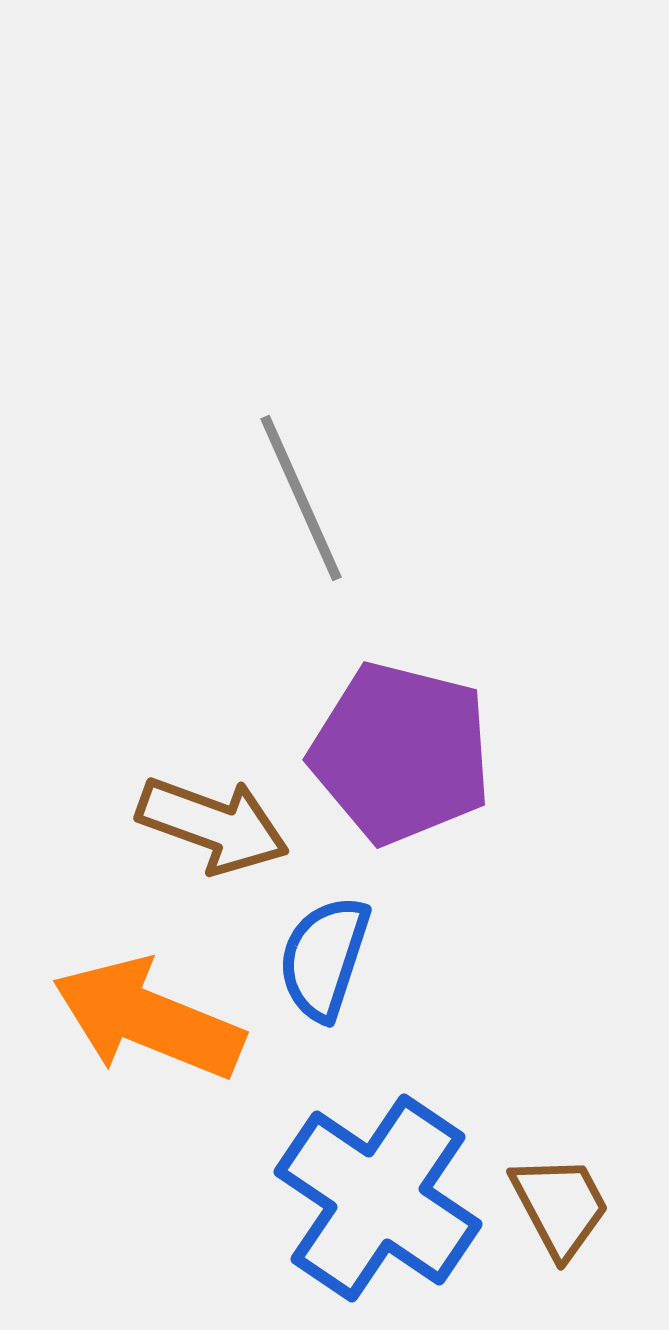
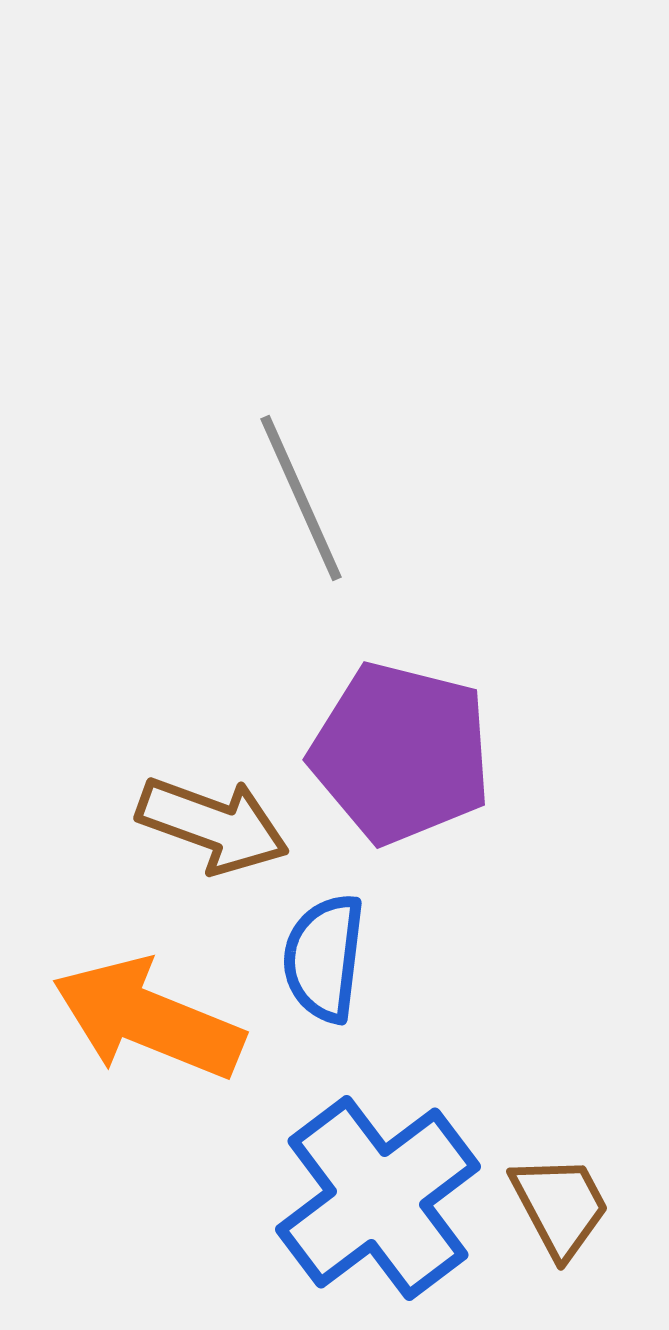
blue semicircle: rotated 11 degrees counterclockwise
blue cross: rotated 19 degrees clockwise
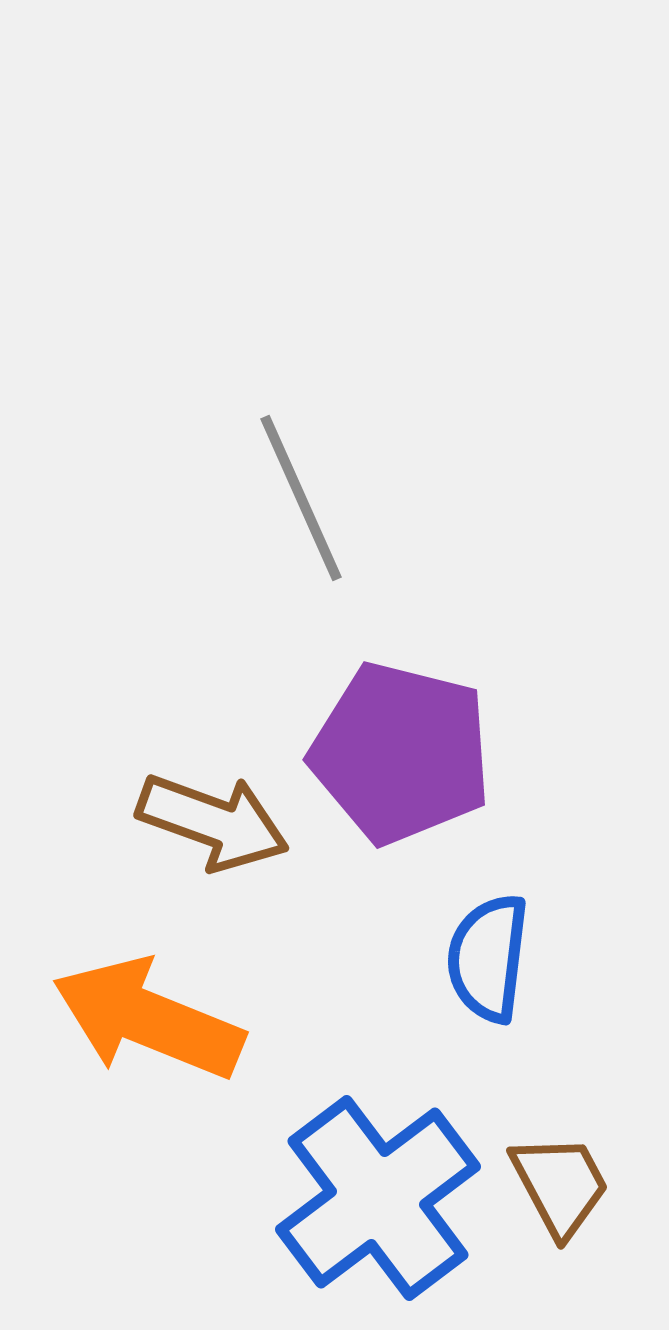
brown arrow: moved 3 px up
blue semicircle: moved 164 px right
brown trapezoid: moved 21 px up
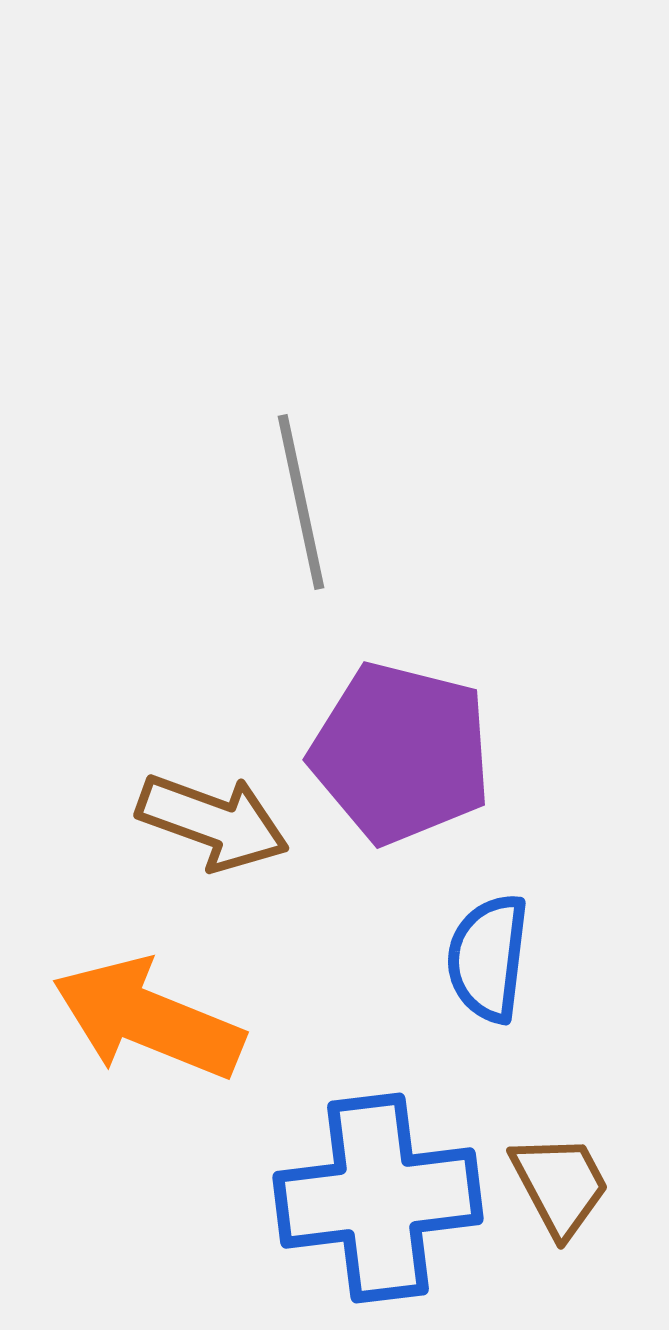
gray line: moved 4 px down; rotated 12 degrees clockwise
blue cross: rotated 30 degrees clockwise
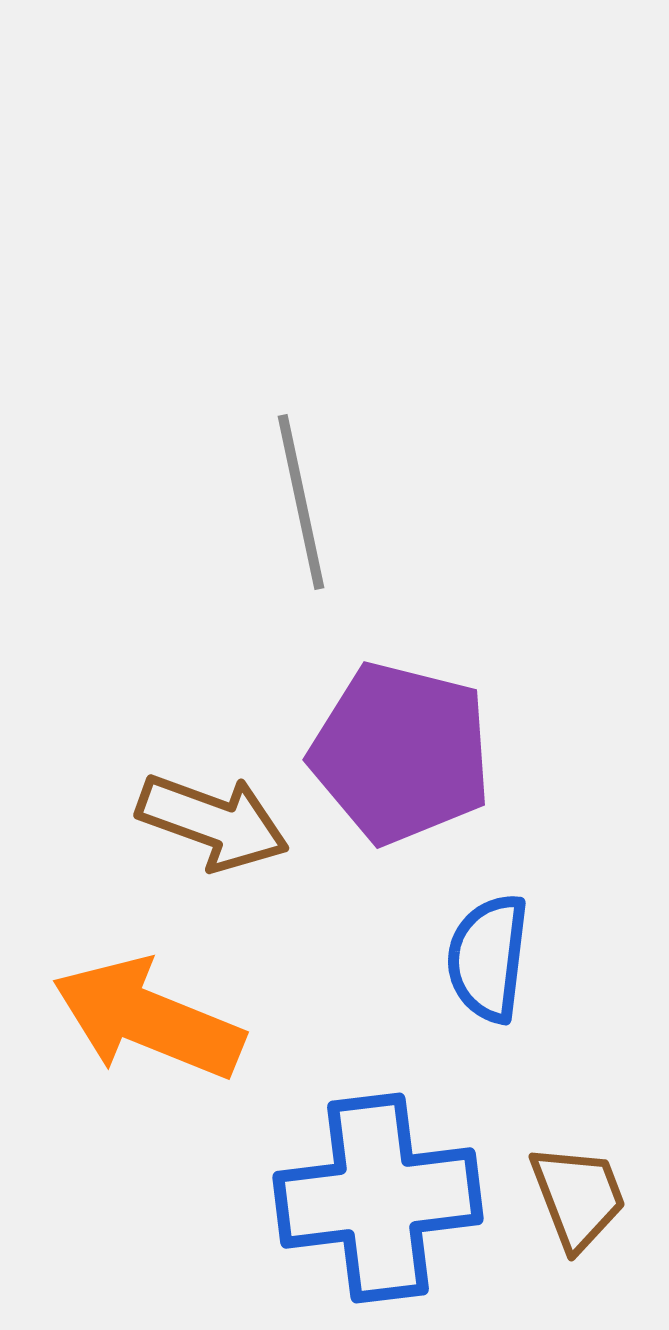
brown trapezoid: moved 18 px right, 12 px down; rotated 7 degrees clockwise
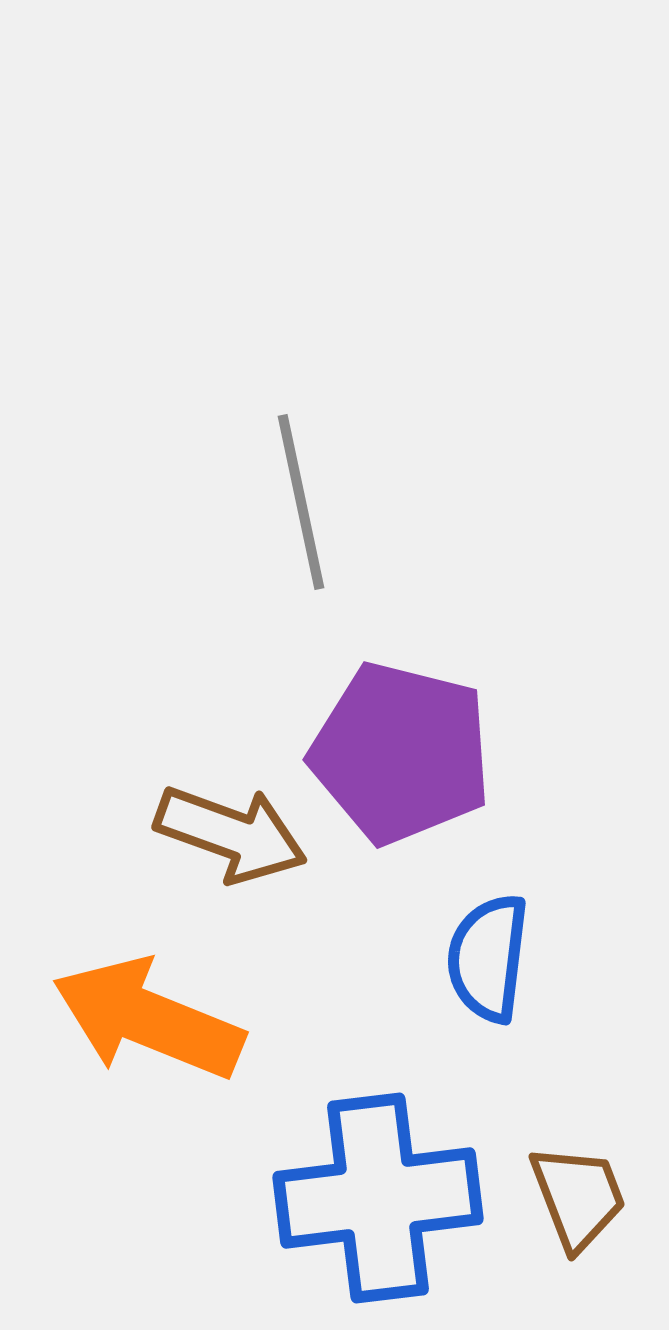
brown arrow: moved 18 px right, 12 px down
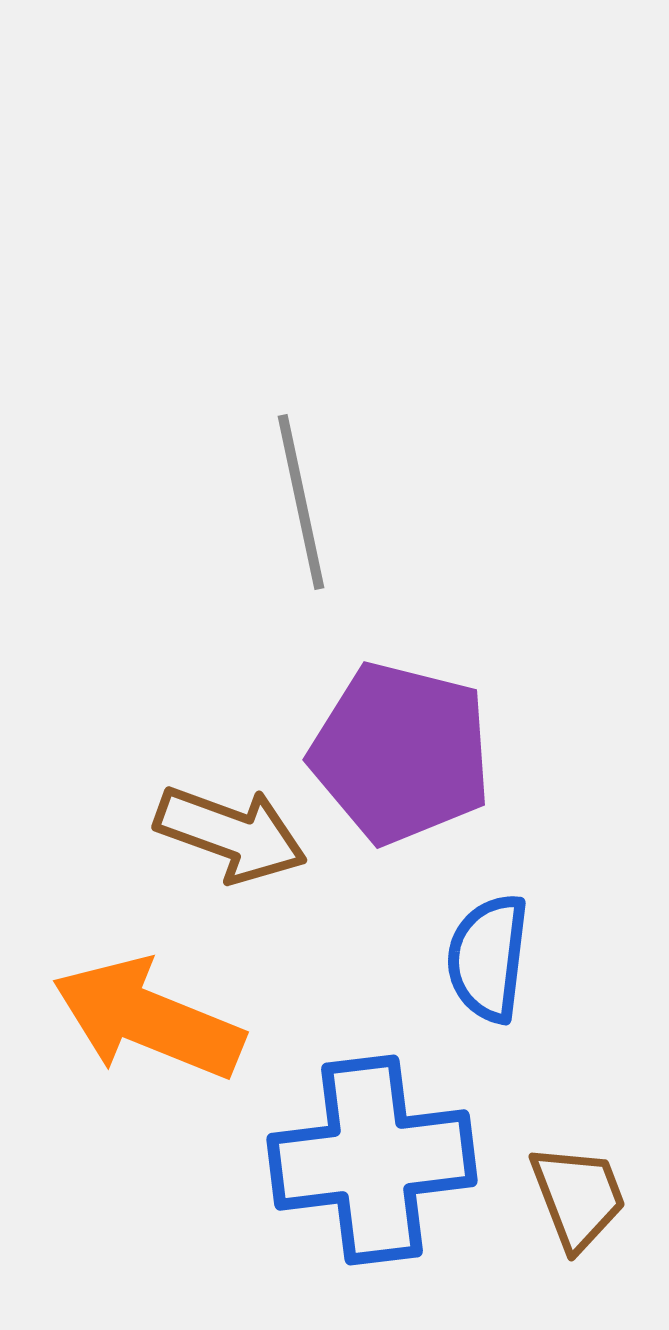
blue cross: moved 6 px left, 38 px up
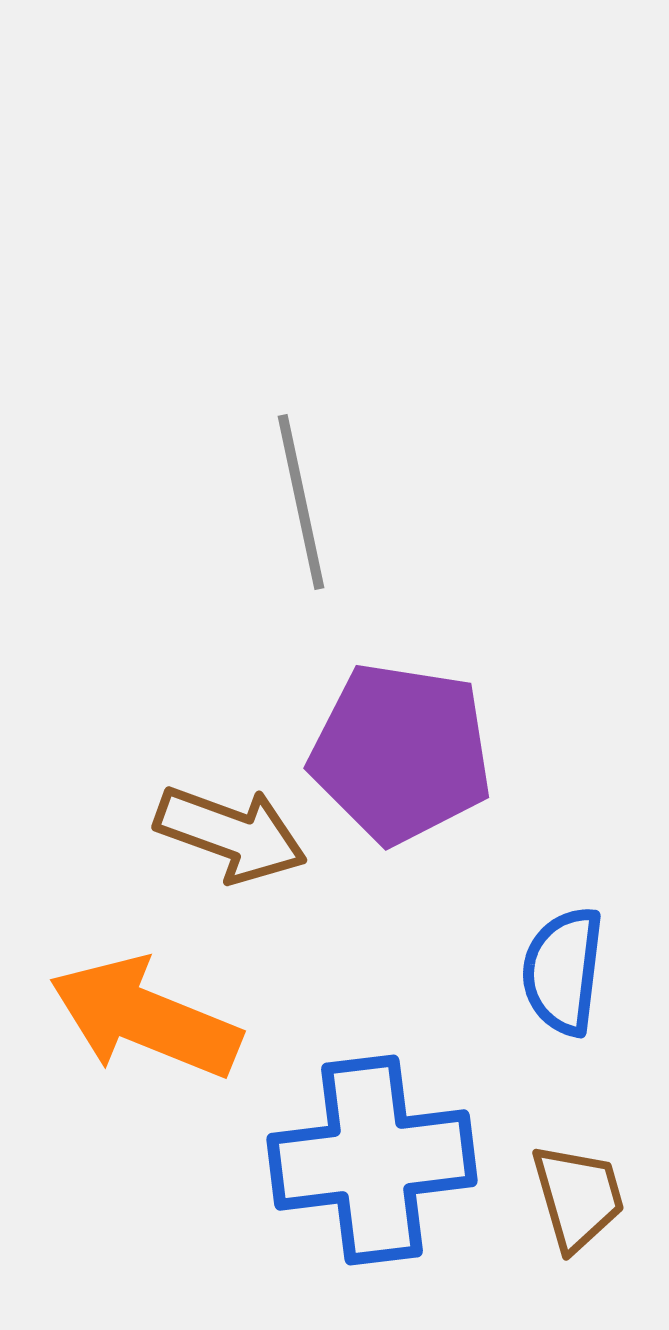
purple pentagon: rotated 5 degrees counterclockwise
blue semicircle: moved 75 px right, 13 px down
orange arrow: moved 3 px left, 1 px up
brown trapezoid: rotated 5 degrees clockwise
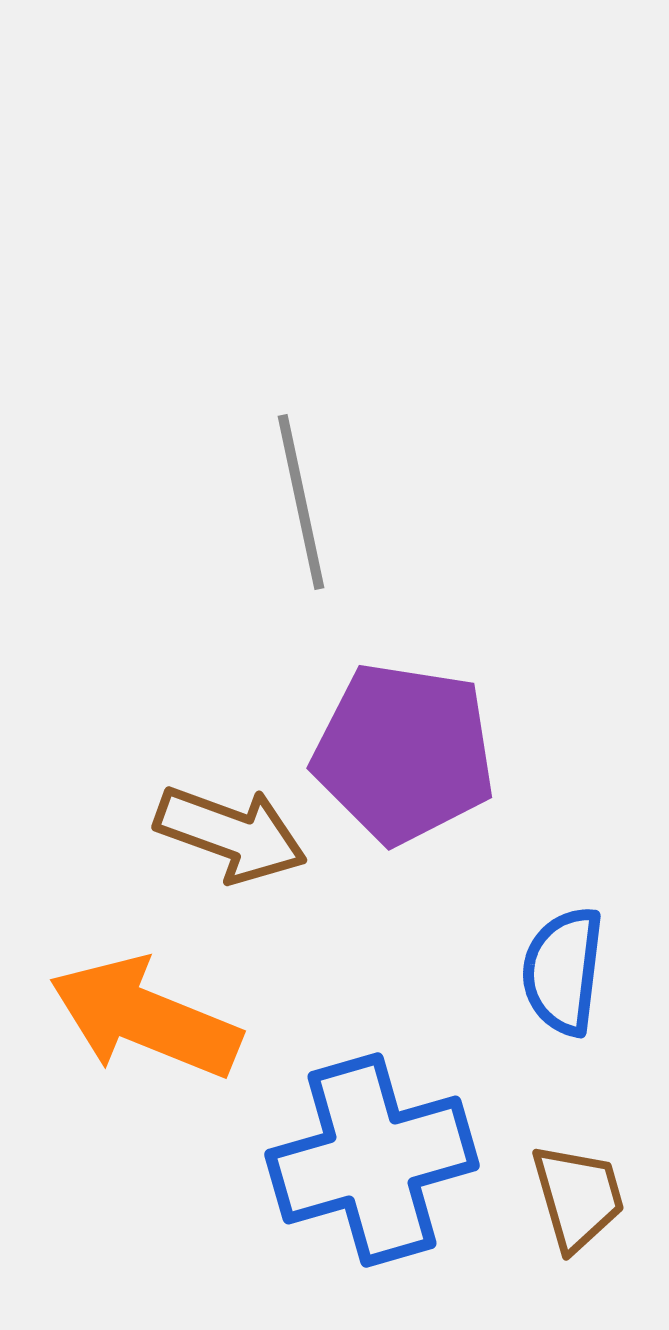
purple pentagon: moved 3 px right
blue cross: rotated 9 degrees counterclockwise
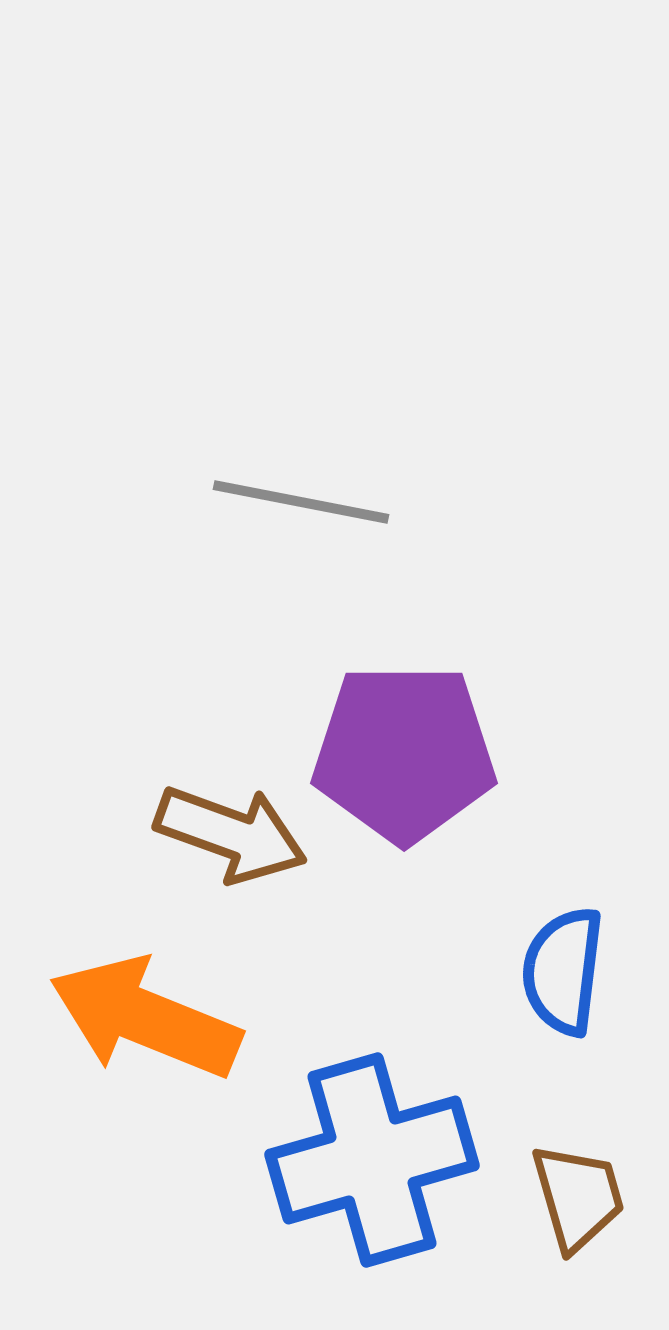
gray line: rotated 67 degrees counterclockwise
purple pentagon: rotated 9 degrees counterclockwise
